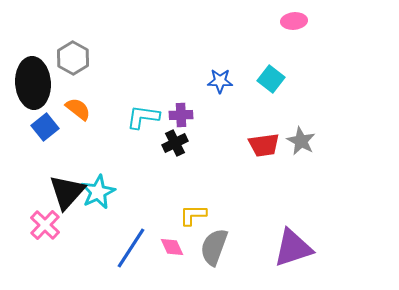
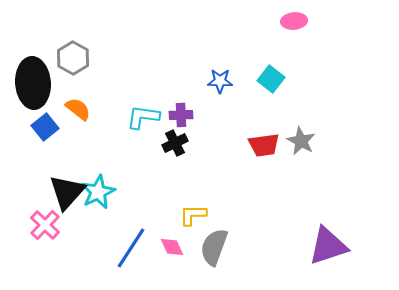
purple triangle: moved 35 px right, 2 px up
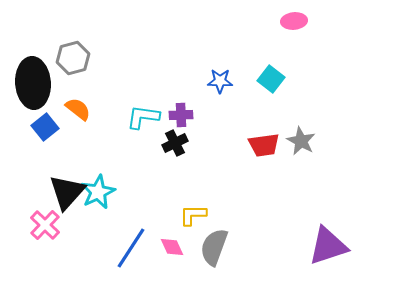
gray hexagon: rotated 16 degrees clockwise
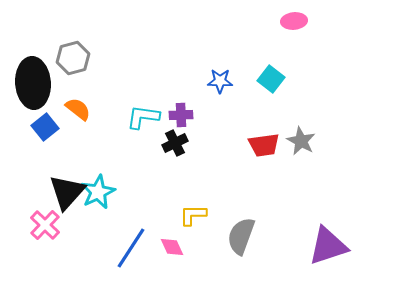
gray semicircle: moved 27 px right, 11 px up
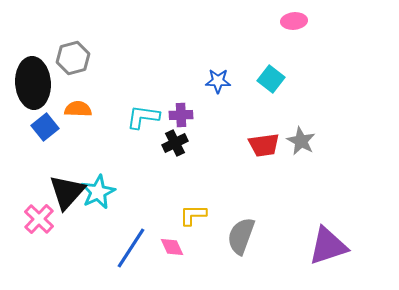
blue star: moved 2 px left
orange semicircle: rotated 36 degrees counterclockwise
pink cross: moved 6 px left, 6 px up
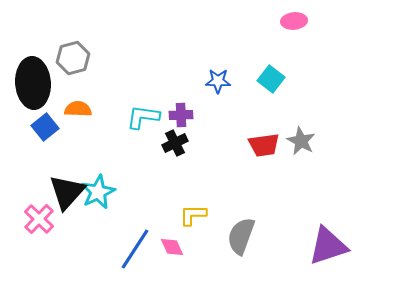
blue line: moved 4 px right, 1 px down
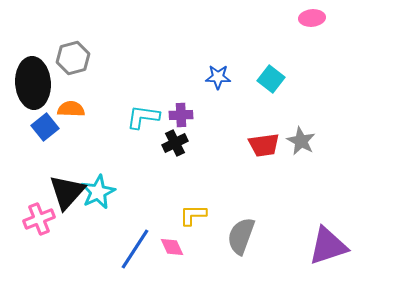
pink ellipse: moved 18 px right, 3 px up
blue star: moved 4 px up
orange semicircle: moved 7 px left
pink cross: rotated 24 degrees clockwise
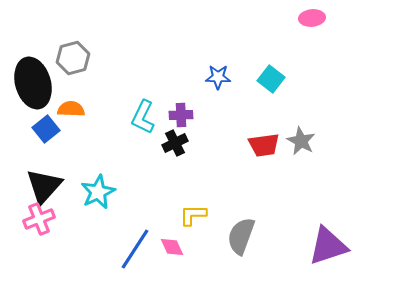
black ellipse: rotated 12 degrees counterclockwise
cyan L-shape: rotated 72 degrees counterclockwise
blue square: moved 1 px right, 2 px down
black triangle: moved 23 px left, 6 px up
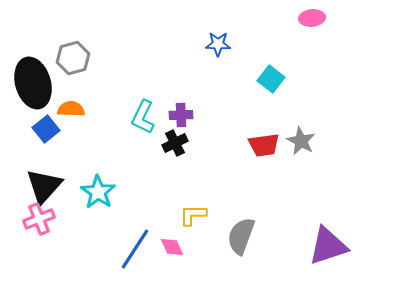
blue star: moved 33 px up
cyan star: rotated 12 degrees counterclockwise
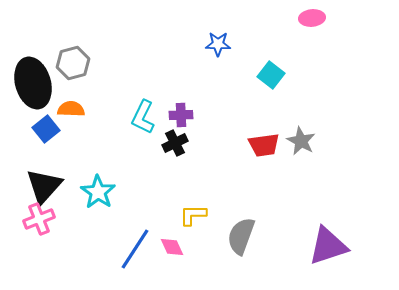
gray hexagon: moved 5 px down
cyan square: moved 4 px up
